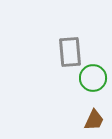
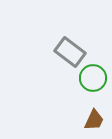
gray rectangle: rotated 48 degrees counterclockwise
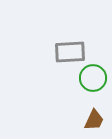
gray rectangle: rotated 40 degrees counterclockwise
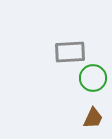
brown trapezoid: moved 1 px left, 2 px up
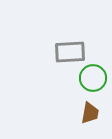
brown trapezoid: moved 3 px left, 5 px up; rotated 15 degrees counterclockwise
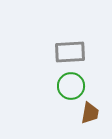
green circle: moved 22 px left, 8 px down
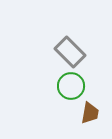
gray rectangle: rotated 48 degrees clockwise
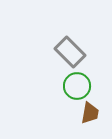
green circle: moved 6 px right
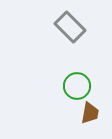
gray rectangle: moved 25 px up
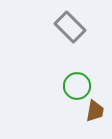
brown trapezoid: moved 5 px right, 2 px up
